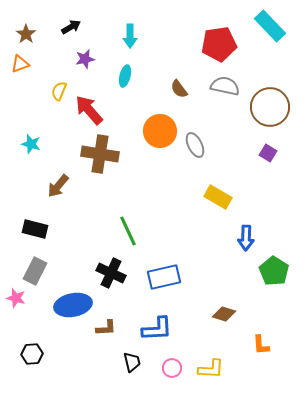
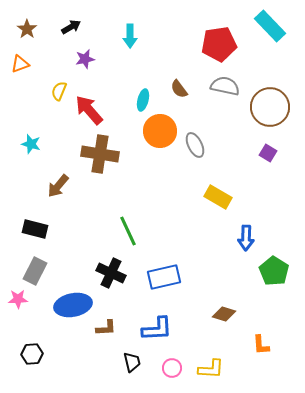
brown star: moved 1 px right, 5 px up
cyan ellipse: moved 18 px right, 24 px down
pink star: moved 2 px right, 1 px down; rotated 18 degrees counterclockwise
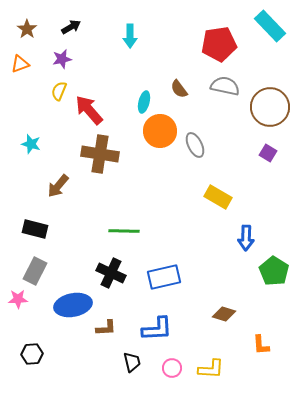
purple star: moved 23 px left
cyan ellipse: moved 1 px right, 2 px down
green line: moved 4 px left; rotated 64 degrees counterclockwise
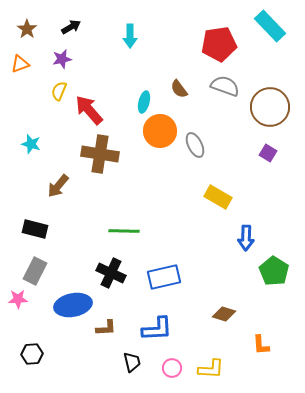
gray semicircle: rotated 8 degrees clockwise
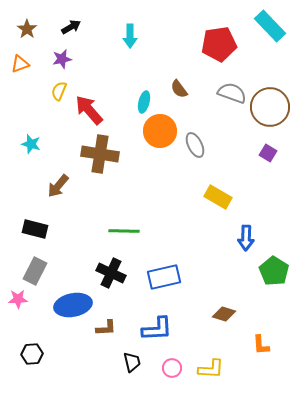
gray semicircle: moved 7 px right, 7 px down
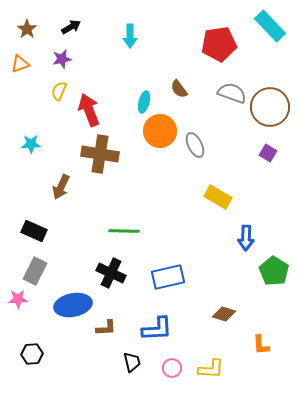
red arrow: rotated 20 degrees clockwise
cyan star: rotated 18 degrees counterclockwise
brown arrow: moved 3 px right, 1 px down; rotated 15 degrees counterclockwise
black rectangle: moved 1 px left, 2 px down; rotated 10 degrees clockwise
blue rectangle: moved 4 px right
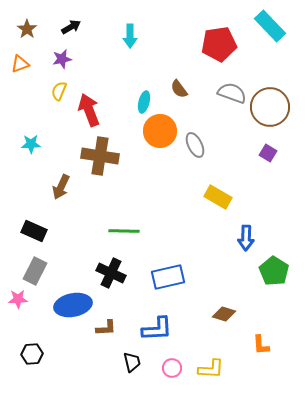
brown cross: moved 2 px down
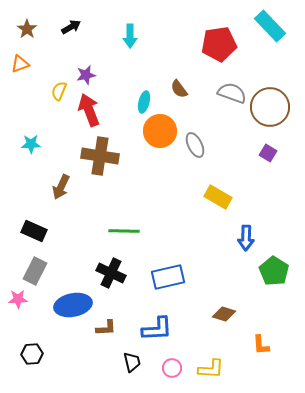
purple star: moved 24 px right, 16 px down
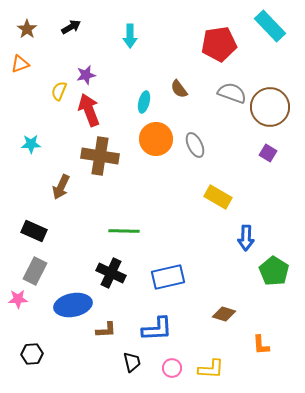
orange circle: moved 4 px left, 8 px down
brown L-shape: moved 2 px down
